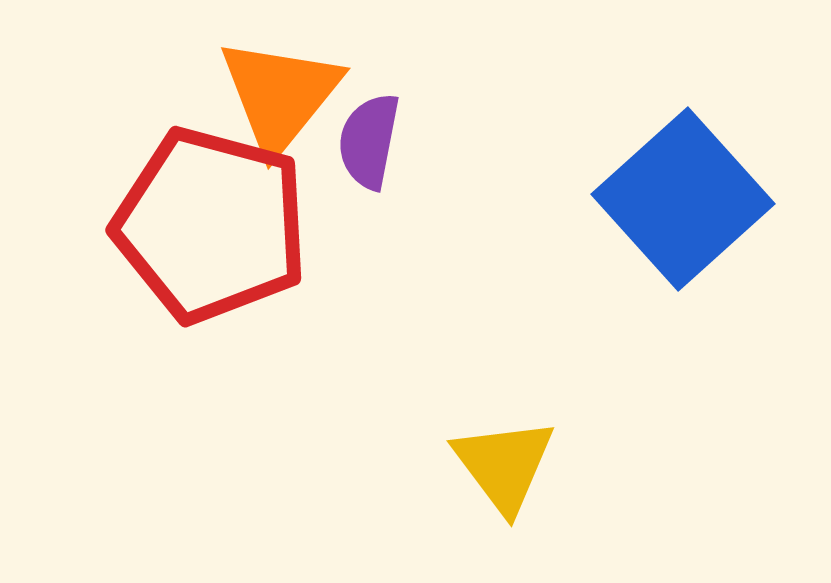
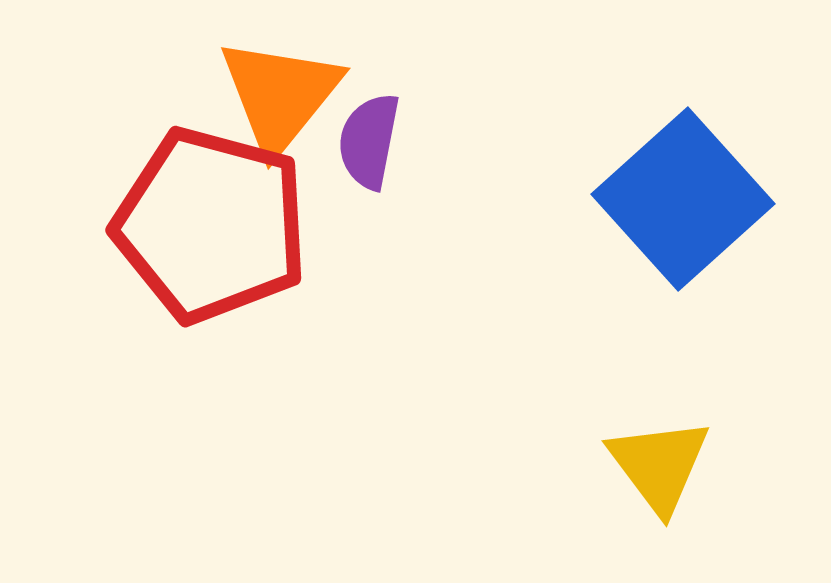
yellow triangle: moved 155 px right
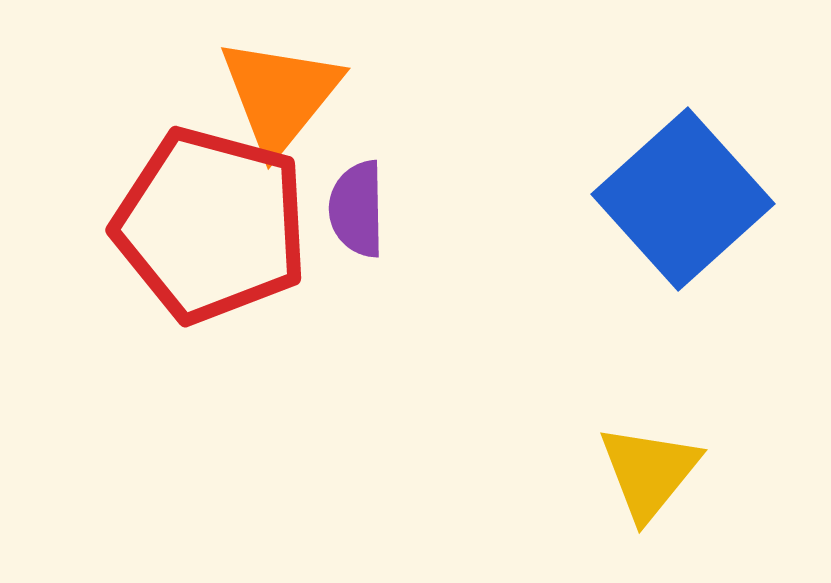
purple semicircle: moved 12 px left, 68 px down; rotated 12 degrees counterclockwise
yellow triangle: moved 10 px left, 7 px down; rotated 16 degrees clockwise
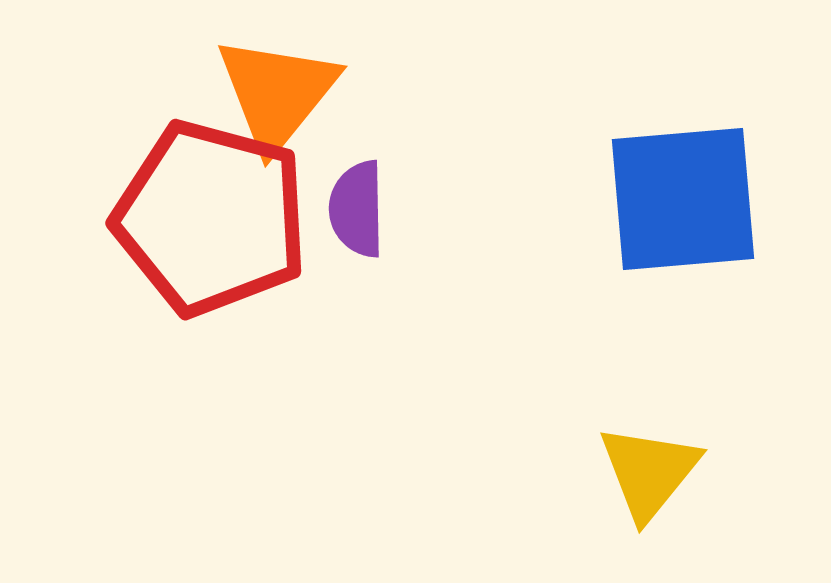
orange triangle: moved 3 px left, 2 px up
blue square: rotated 37 degrees clockwise
red pentagon: moved 7 px up
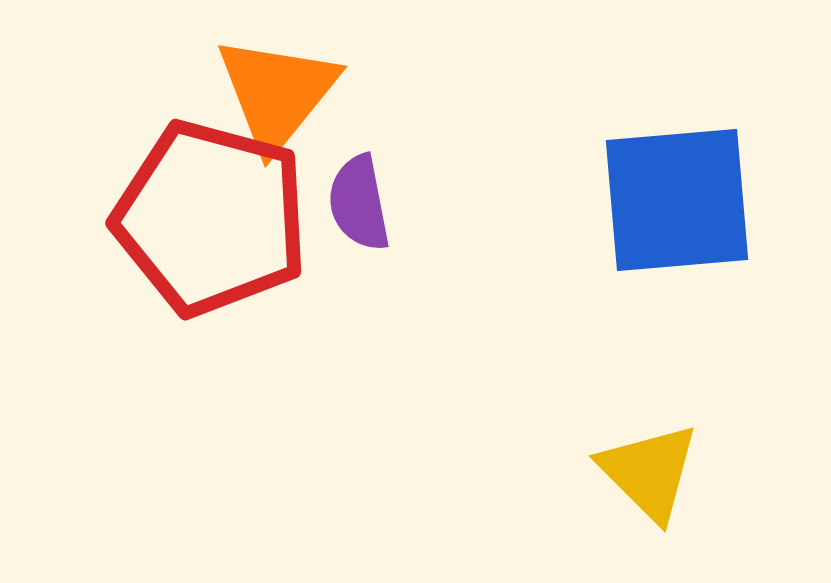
blue square: moved 6 px left, 1 px down
purple semicircle: moved 2 px right, 6 px up; rotated 10 degrees counterclockwise
yellow triangle: rotated 24 degrees counterclockwise
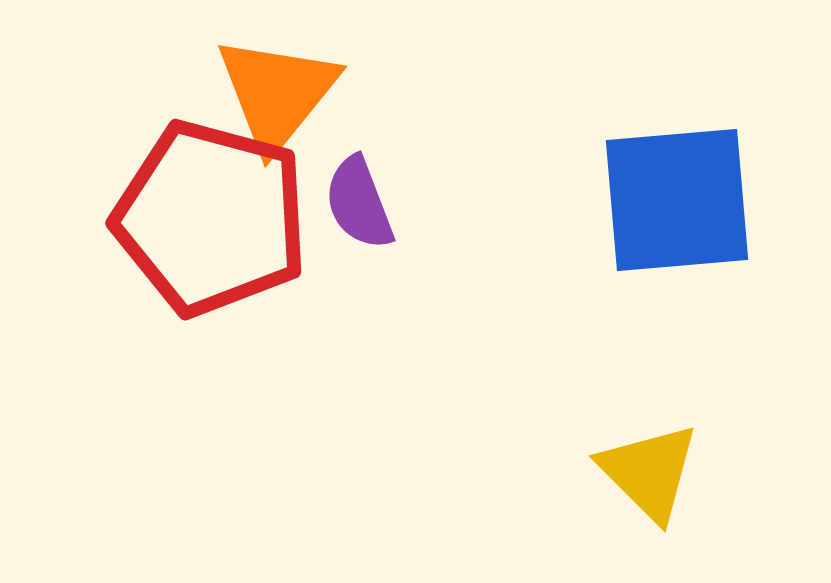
purple semicircle: rotated 10 degrees counterclockwise
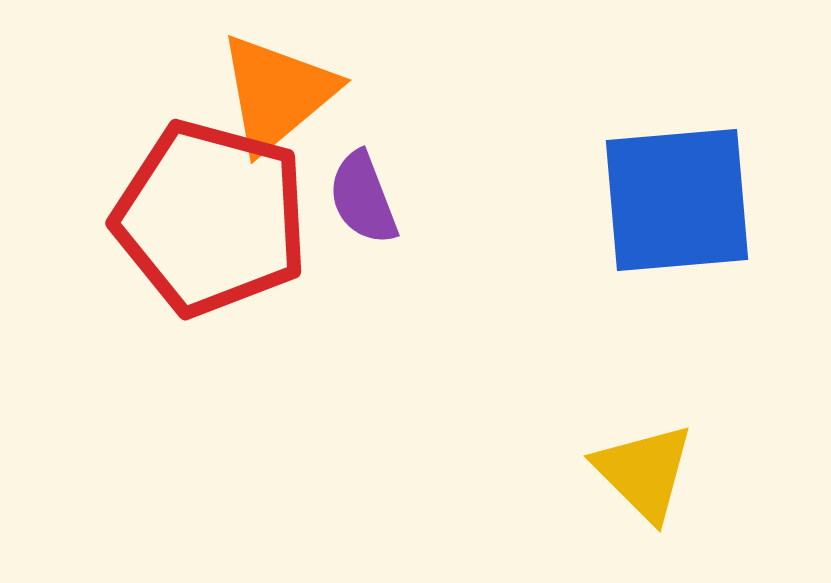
orange triangle: rotated 11 degrees clockwise
purple semicircle: moved 4 px right, 5 px up
yellow triangle: moved 5 px left
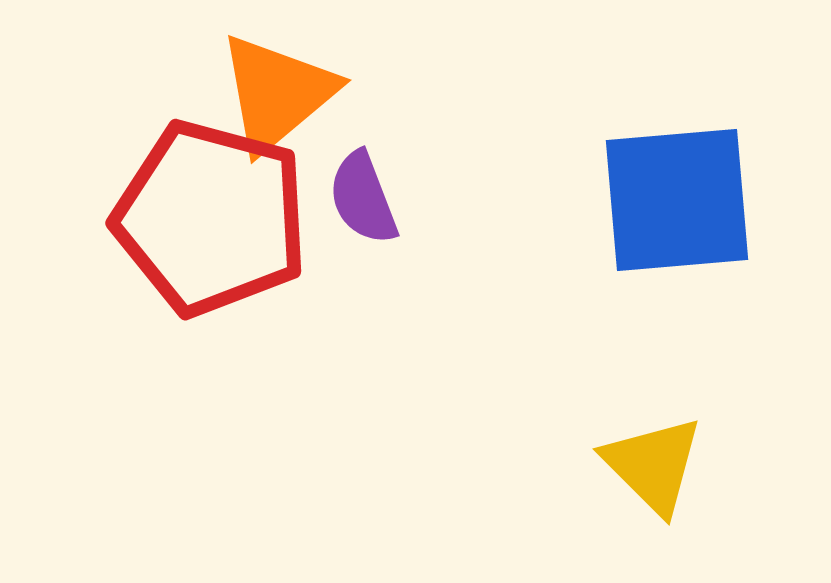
yellow triangle: moved 9 px right, 7 px up
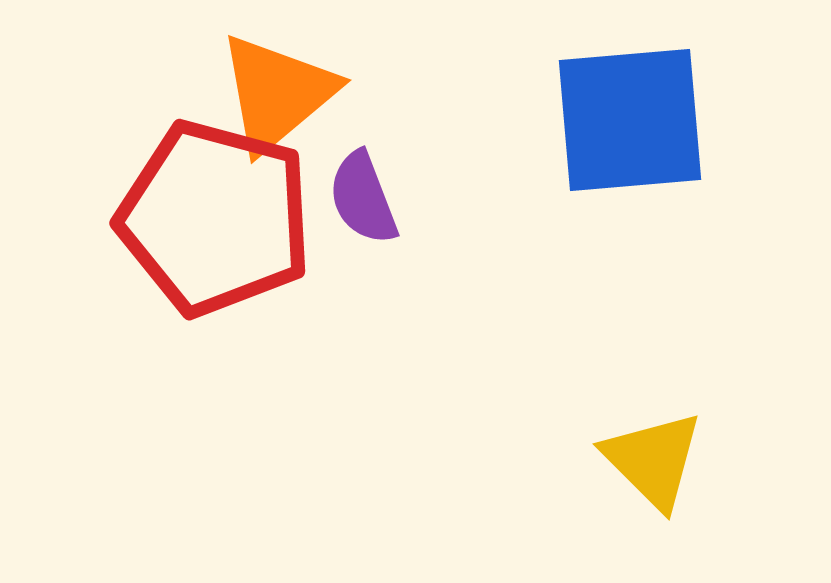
blue square: moved 47 px left, 80 px up
red pentagon: moved 4 px right
yellow triangle: moved 5 px up
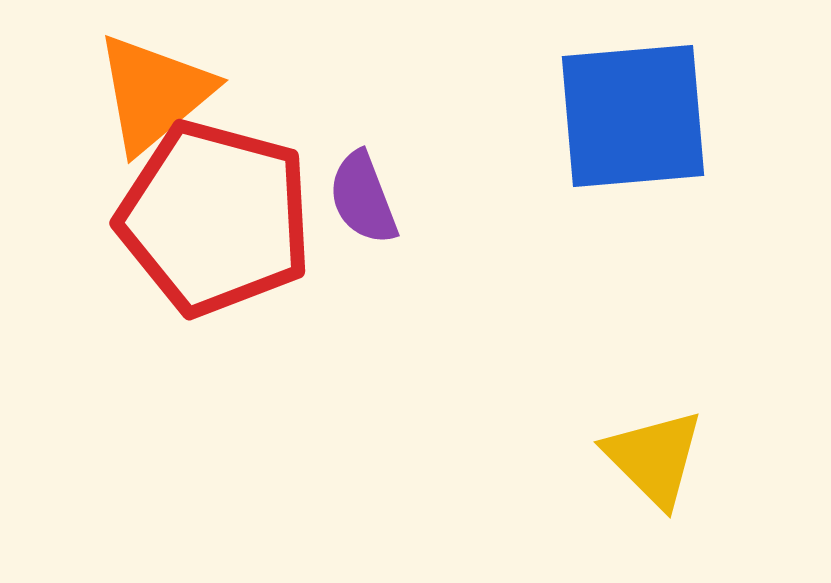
orange triangle: moved 123 px left
blue square: moved 3 px right, 4 px up
yellow triangle: moved 1 px right, 2 px up
